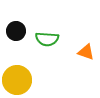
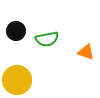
green semicircle: rotated 15 degrees counterclockwise
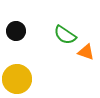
green semicircle: moved 18 px right, 4 px up; rotated 45 degrees clockwise
yellow circle: moved 1 px up
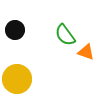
black circle: moved 1 px left, 1 px up
green semicircle: rotated 20 degrees clockwise
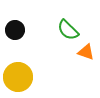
green semicircle: moved 3 px right, 5 px up; rotated 10 degrees counterclockwise
yellow circle: moved 1 px right, 2 px up
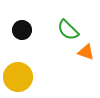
black circle: moved 7 px right
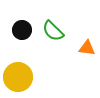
green semicircle: moved 15 px left, 1 px down
orange triangle: moved 1 px right, 4 px up; rotated 12 degrees counterclockwise
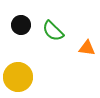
black circle: moved 1 px left, 5 px up
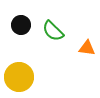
yellow circle: moved 1 px right
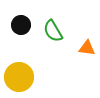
green semicircle: rotated 15 degrees clockwise
